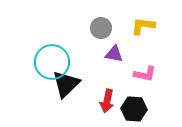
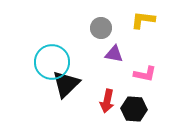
yellow L-shape: moved 6 px up
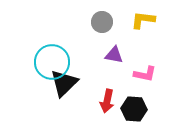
gray circle: moved 1 px right, 6 px up
purple triangle: moved 1 px down
black triangle: moved 2 px left, 1 px up
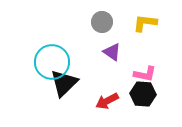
yellow L-shape: moved 2 px right, 3 px down
purple triangle: moved 2 px left, 3 px up; rotated 24 degrees clockwise
red arrow: rotated 50 degrees clockwise
black hexagon: moved 9 px right, 15 px up
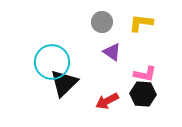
yellow L-shape: moved 4 px left
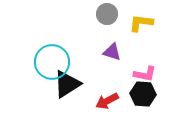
gray circle: moved 5 px right, 8 px up
purple triangle: rotated 18 degrees counterclockwise
black triangle: moved 3 px right, 1 px down; rotated 12 degrees clockwise
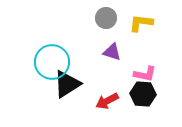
gray circle: moved 1 px left, 4 px down
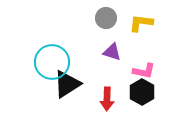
pink L-shape: moved 1 px left, 3 px up
black hexagon: moved 1 px left, 2 px up; rotated 25 degrees clockwise
red arrow: moved 2 px up; rotated 60 degrees counterclockwise
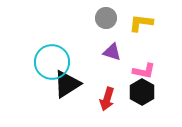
red arrow: rotated 15 degrees clockwise
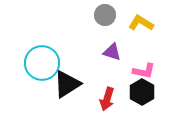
gray circle: moved 1 px left, 3 px up
yellow L-shape: rotated 25 degrees clockwise
cyan circle: moved 10 px left, 1 px down
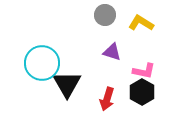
black triangle: rotated 28 degrees counterclockwise
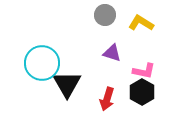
purple triangle: moved 1 px down
